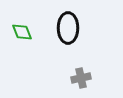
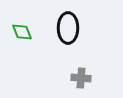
gray cross: rotated 18 degrees clockwise
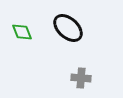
black ellipse: rotated 48 degrees counterclockwise
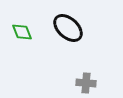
gray cross: moved 5 px right, 5 px down
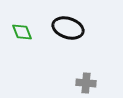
black ellipse: rotated 24 degrees counterclockwise
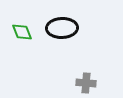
black ellipse: moved 6 px left; rotated 20 degrees counterclockwise
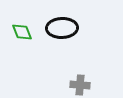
gray cross: moved 6 px left, 2 px down
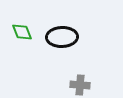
black ellipse: moved 9 px down
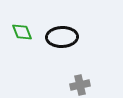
gray cross: rotated 18 degrees counterclockwise
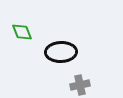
black ellipse: moved 1 px left, 15 px down
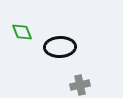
black ellipse: moved 1 px left, 5 px up
